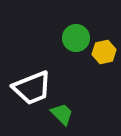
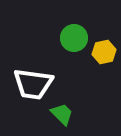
green circle: moved 2 px left
white trapezoid: moved 1 px right, 4 px up; rotated 30 degrees clockwise
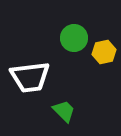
white trapezoid: moved 3 px left, 7 px up; rotated 15 degrees counterclockwise
green trapezoid: moved 2 px right, 3 px up
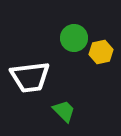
yellow hexagon: moved 3 px left
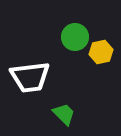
green circle: moved 1 px right, 1 px up
green trapezoid: moved 3 px down
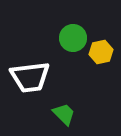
green circle: moved 2 px left, 1 px down
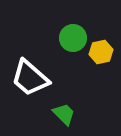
white trapezoid: moved 1 px down; rotated 48 degrees clockwise
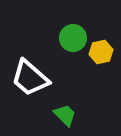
green trapezoid: moved 1 px right, 1 px down
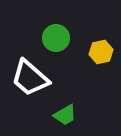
green circle: moved 17 px left
green trapezoid: rotated 105 degrees clockwise
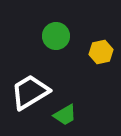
green circle: moved 2 px up
white trapezoid: moved 14 px down; rotated 108 degrees clockwise
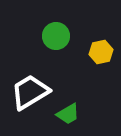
green trapezoid: moved 3 px right, 1 px up
